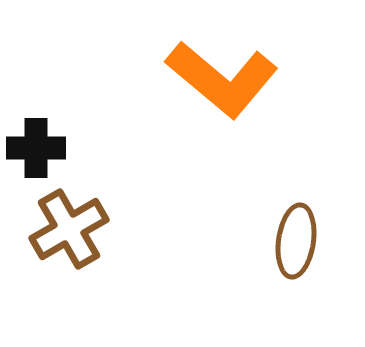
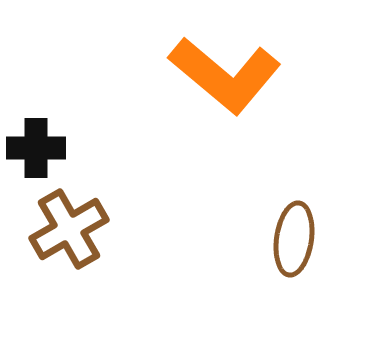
orange L-shape: moved 3 px right, 4 px up
brown ellipse: moved 2 px left, 2 px up
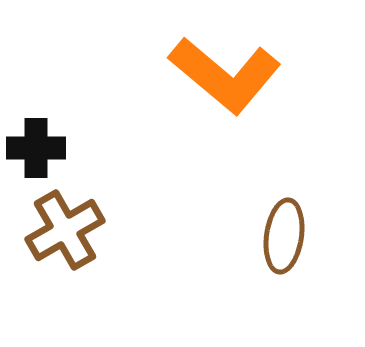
brown cross: moved 4 px left, 1 px down
brown ellipse: moved 10 px left, 3 px up
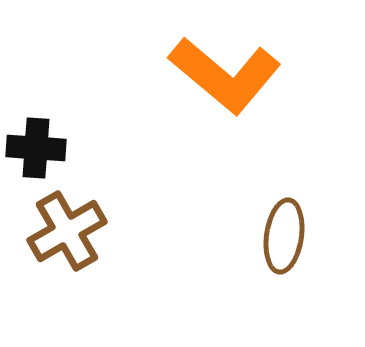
black cross: rotated 4 degrees clockwise
brown cross: moved 2 px right, 1 px down
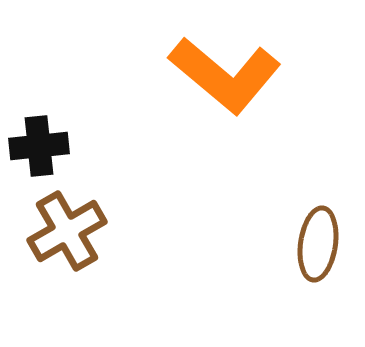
black cross: moved 3 px right, 2 px up; rotated 10 degrees counterclockwise
brown ellipse: moved 34 px right, 8 px down
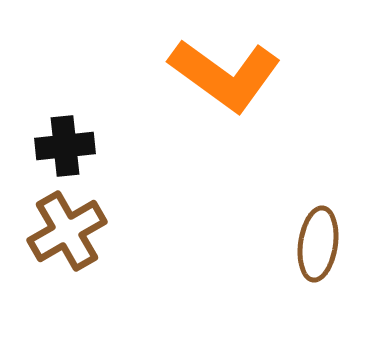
orange L-shape: rotated 4 degrees counterclockwise
black cross: moved 26 px right
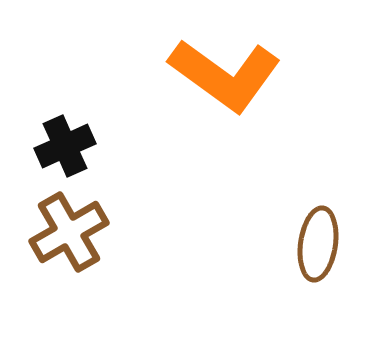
black cross: rotated 18 degrees counterclockwise
brown cross: moved 2 px right, 1 px down
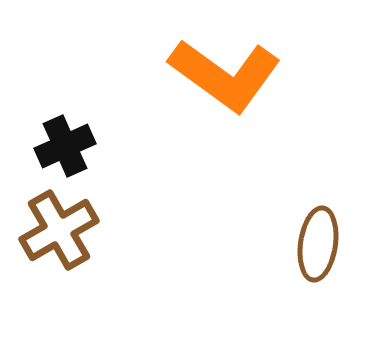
brown cross: moved 10 px left, 2 px up
